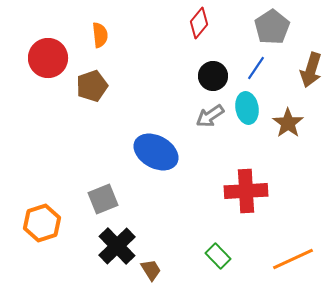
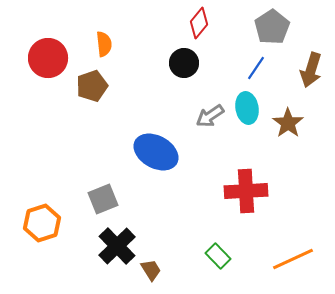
orange semicircle: moved 4 px right, 9 px down
black circle: moved 29 px left, 13 px up
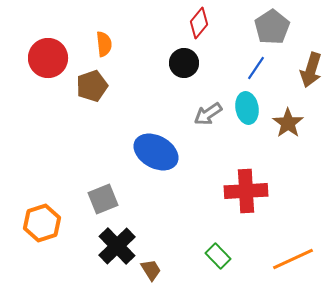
gray arrow: moved 2 px left, 2 px up
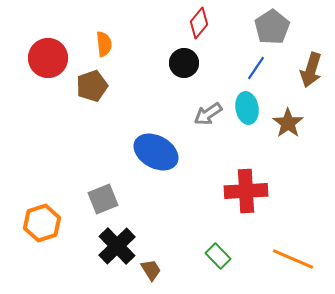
orange line: rotated 48 degrees clockwise
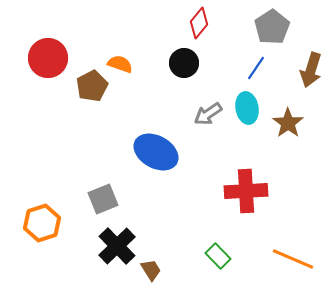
orange semicircle: moved 16 px right, 20 px down; rotated 65 degrees counterclockwise
brown pentagon: rotated 8 degrees counterclockwise
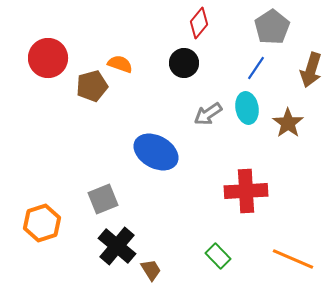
brown pentagon: rotated 12 degrees clockwise
black cross: rotated 6 degrees counterclockwise
